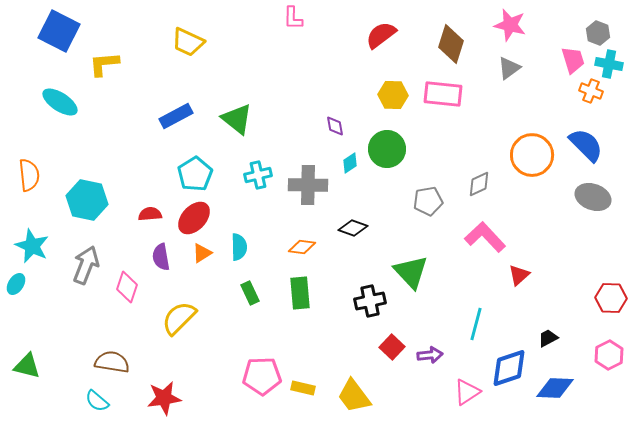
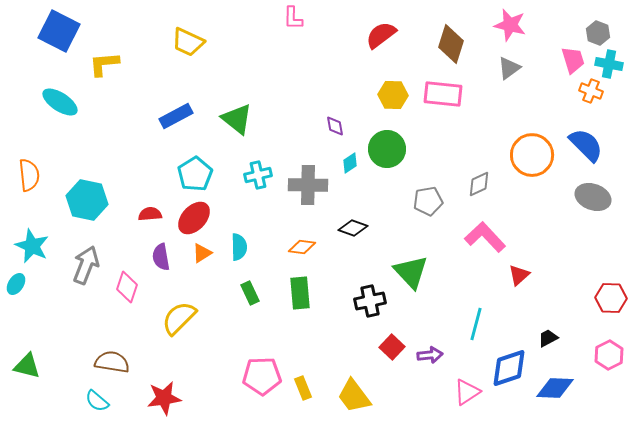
yellow rectangle at (303, 388): rotated 55 degrees clockwise
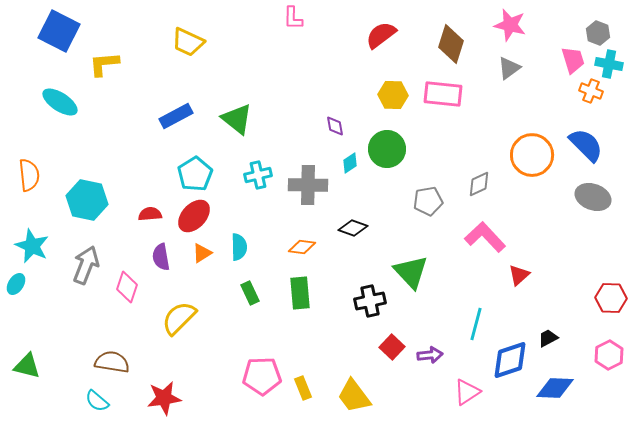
red ellipse at (194, 218): moved 2 px up
blue diamond at (509, 368): moved 1 px right, 8 px up
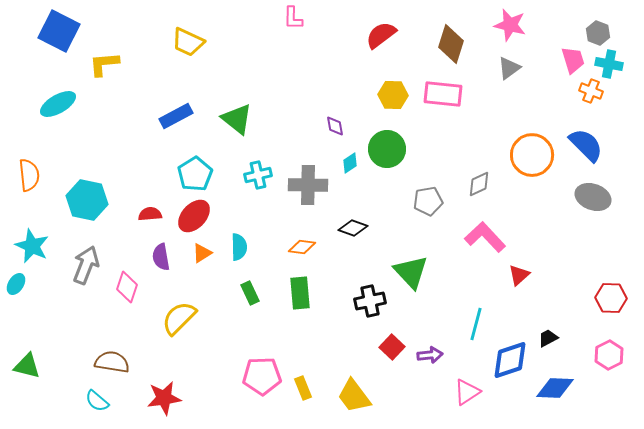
cyan ellipse at (60, 102): moved 2 px left, 2 px down; rotated 63 degrees counterclockwise
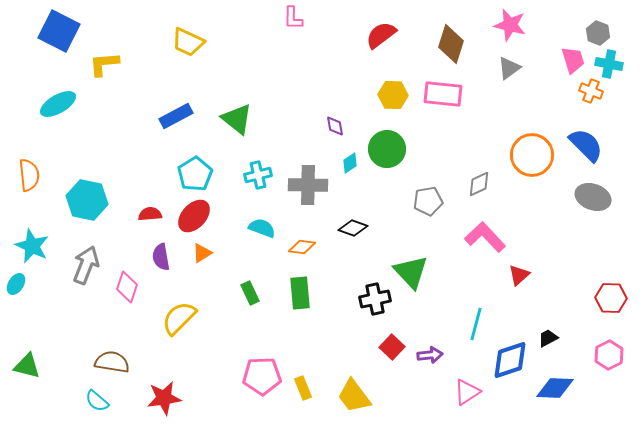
cyan semicircle at (239, 247): moved 23 px right, 19 px up; rotated 68 degrees counterclockwise
black cross at (370, 301): moved 5 px right, 2 px up
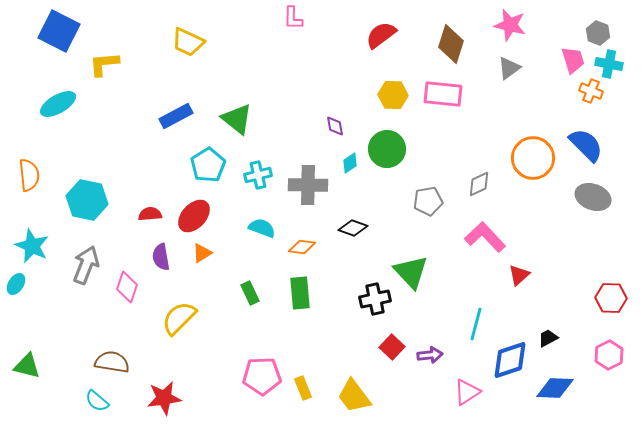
orange circle at (532, 155): moved 1 px right, 3 px down
cyan pentagon at (195, 174): moved 13 px right, 9 px up
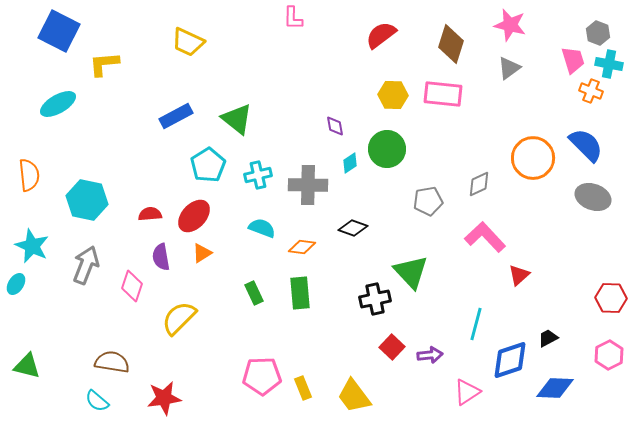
pink diamond at (127, 287): moved 5 px right, 1 px up
green rectangle at (250, 293): moved 4 px right
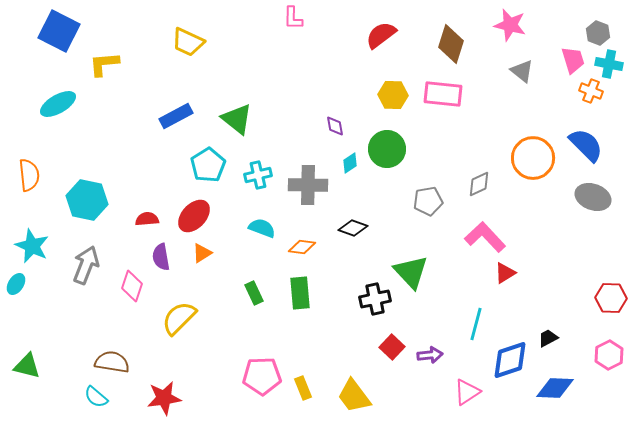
gray triangle at (509, 68): moved 13 px right, 3 px down; rotated 45 degrees counterclockwise
red semicircle at (150, 214): moved 3 px left, 5 px down
red triangle at (519, 275): moved 14 px left, 2 px up; rotated 10 degrees clockwise
cyan semicircle at (97, 401): moved 1 px left, 4 px up
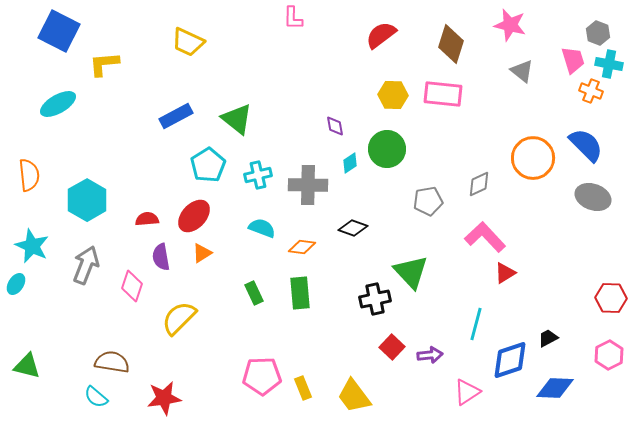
cyan hexagon at (87, 200): rotated 18 degrees clockwise
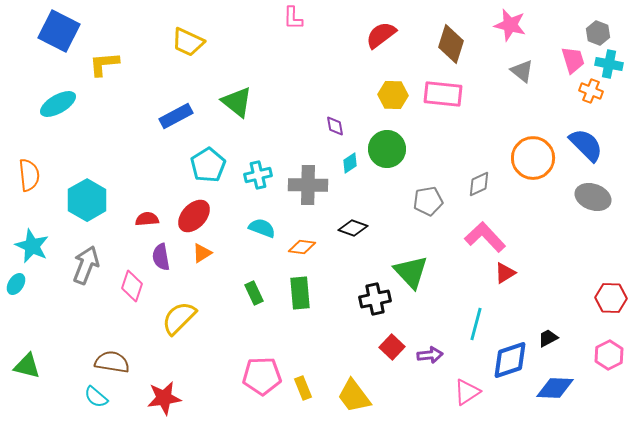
green triangle at (237, 119): moved 17 px up
